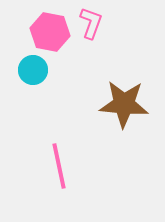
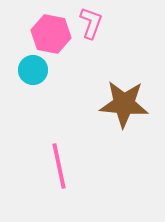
pink hexagon: moved 1 px right, 2 px down
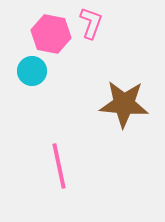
cyan circle: moved 1 px left, 1 px down
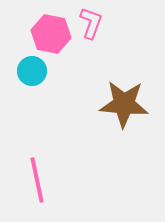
pink line: moved 22 px left, 14 px down
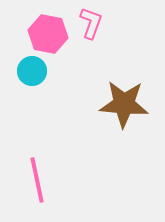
pink hexagon: moved 3 px left
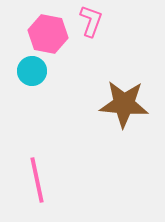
pink L-shape: moved 2 px up
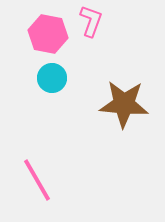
cyan circle: moved 20 px right, 7 px down
pink line: rotated 18 degrees counterclockwise
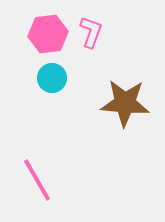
pink L-shape: moved 11 px down
pink hexagon: rotated 18 degrees counterclockwise
brown star: moved 1 px right, 1 px up
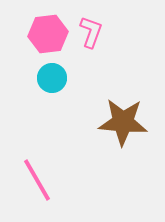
brown star: moved 2 px left, 19 px down
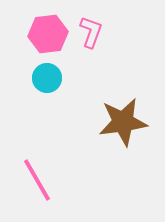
cyan circle: moved 5 px left
brown star: rotated 12 degrees counterclockwise
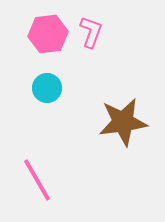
cyan circle: moved 10 px down
